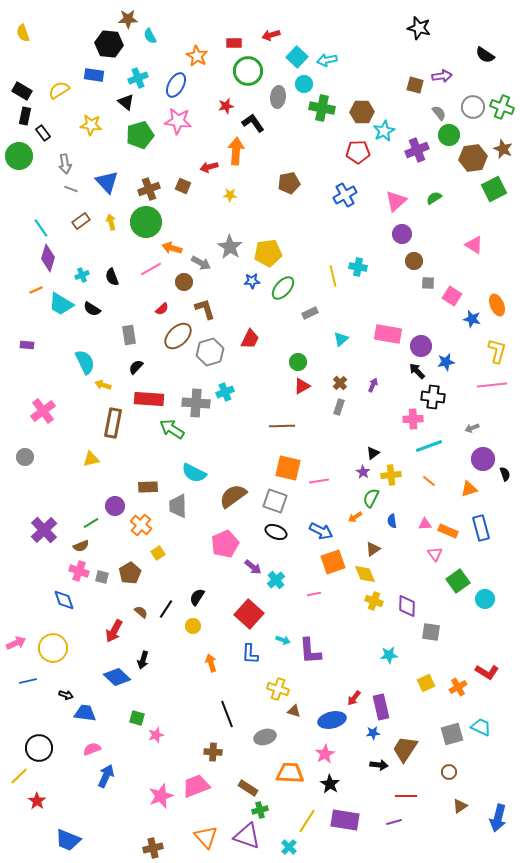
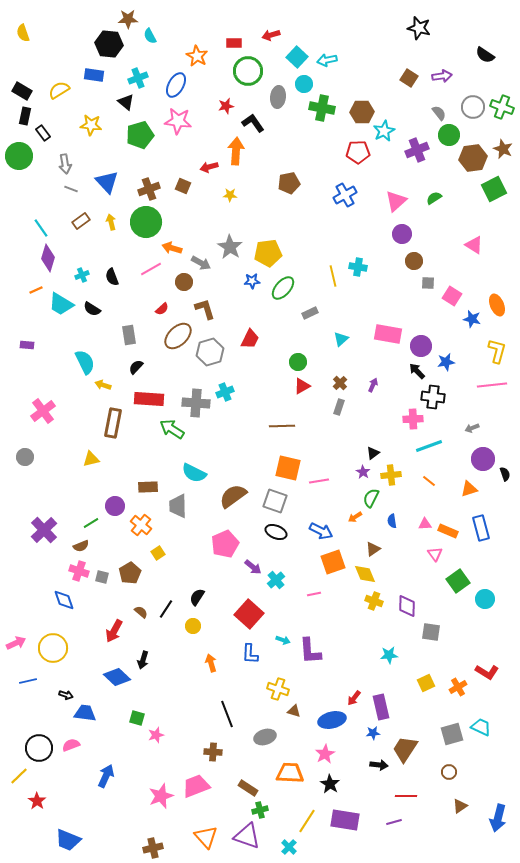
brown square at (415, 85): moved 6 px left, 7 px up; rotated 18 degrees clockwise
pink semicircle at (92, 749): moved 21 px left, 4 px up
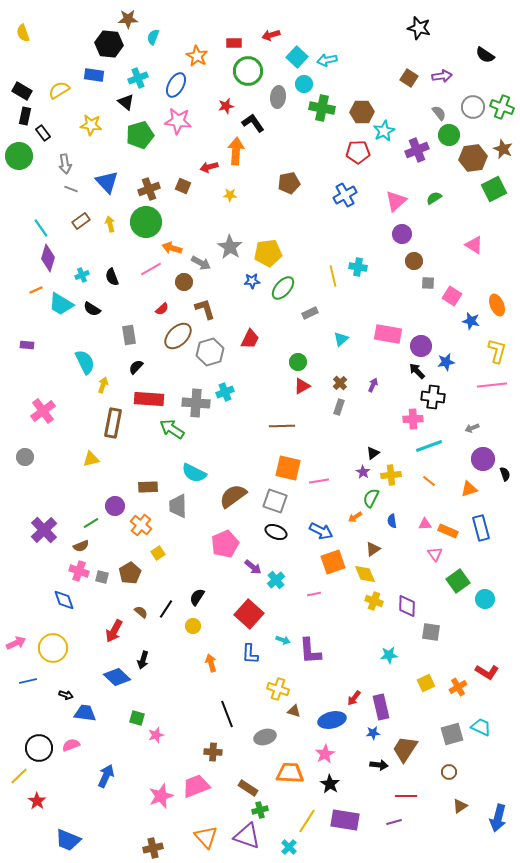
cyan semicircle at (150, 36): moved 3 px right, 1 px down; rotated 49 degrees clockwise
yellow arrow at (111, 222): moved 1 px left, 2 px down
blue star at (472, 319): moved 1 px left, 2 px down
yellow arrow at (103, 385): rotated 91 degrees clockwise
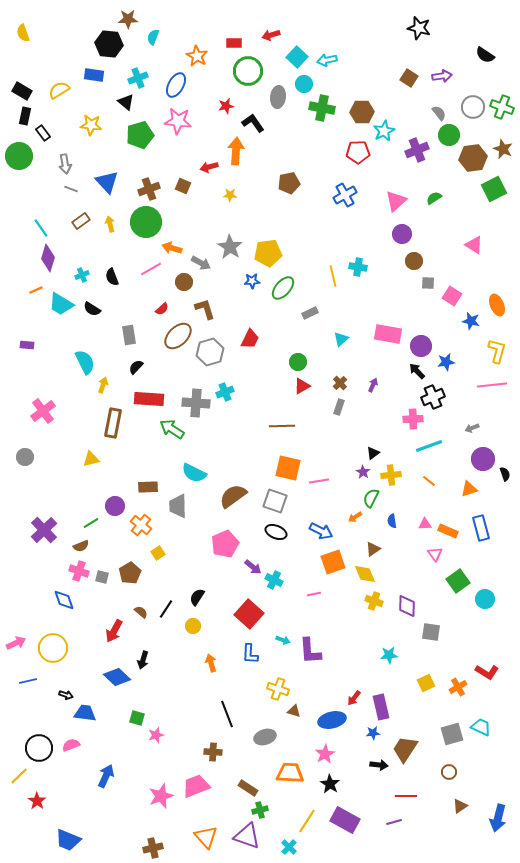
black cross at (433, 397): rotated 30 degrees counterclockwise
cyan cross at (276, 580): moved 2 px left; rotated 24 degrees counterclockwise
purple rectangle at (345, 820): rotated 20 degrees clockwise
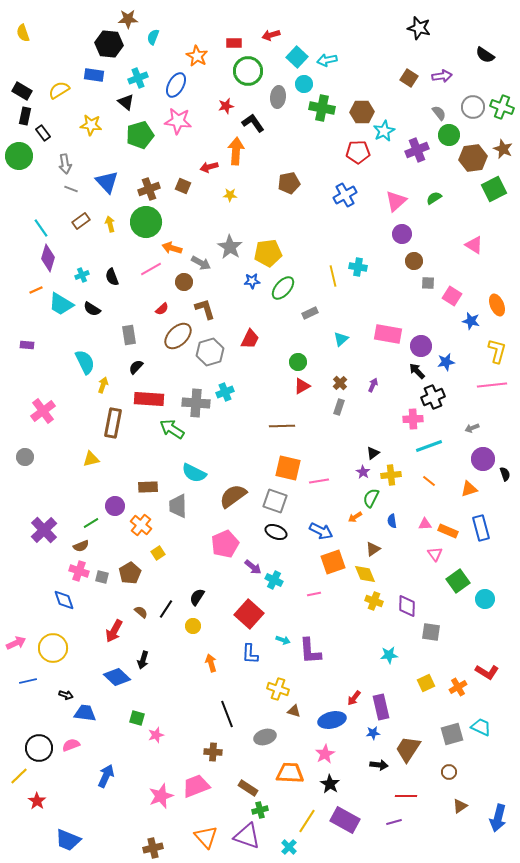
brown trapezoid at (405, 749): moved 3 px right
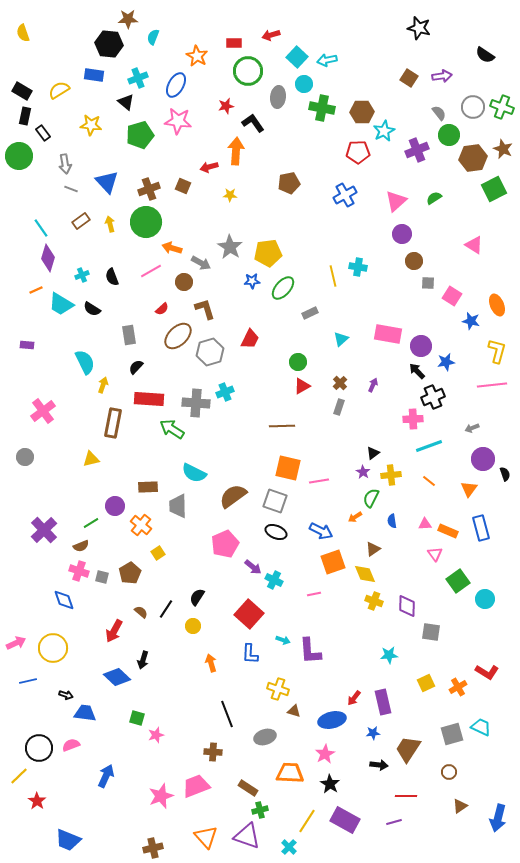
pink line at (151, 269): moved 2 px down
orange triangle at (469, 489): rotated 36 degrees counterclockwise
purple rectangle at (381, 707): moved 2 px right, 5 px up
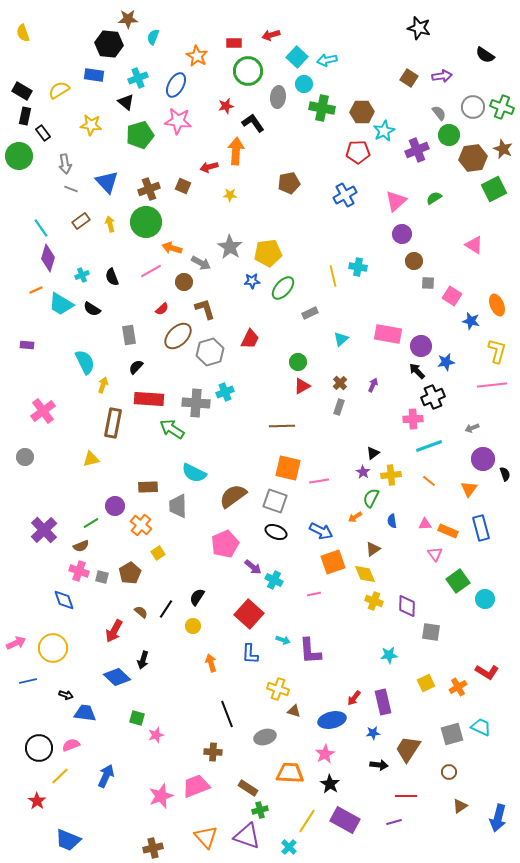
yellow line at (19, 776): moved 41 px right
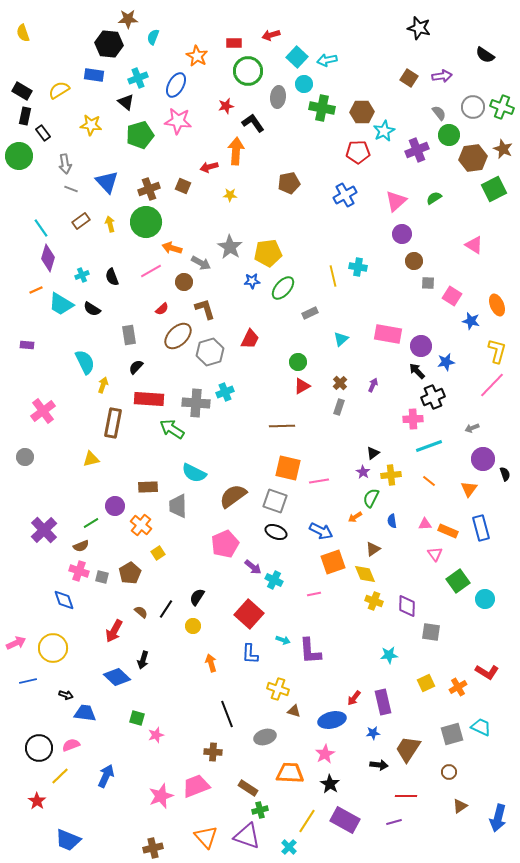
pink line at (492, 385): rotated 40 degrees counterclockwise
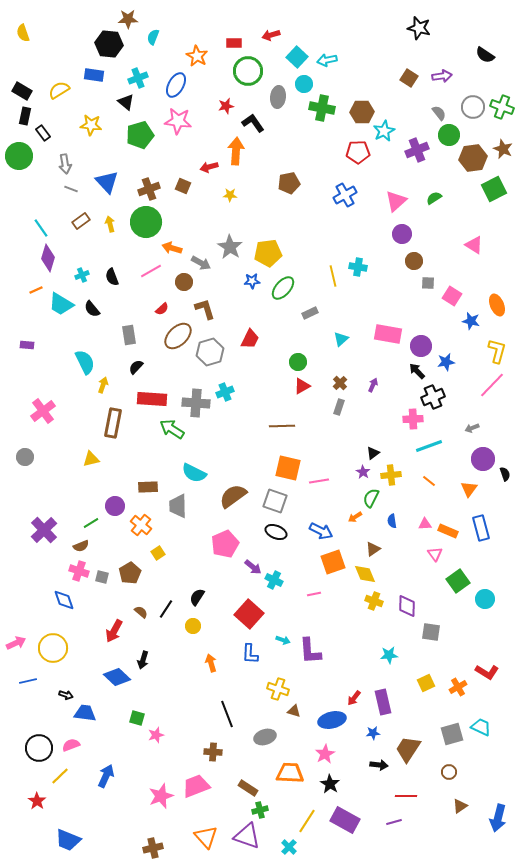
black semicircle at (92, 309): rotated 18 degrees clockwise
red rectangle at (149, 399): moved 3 px right
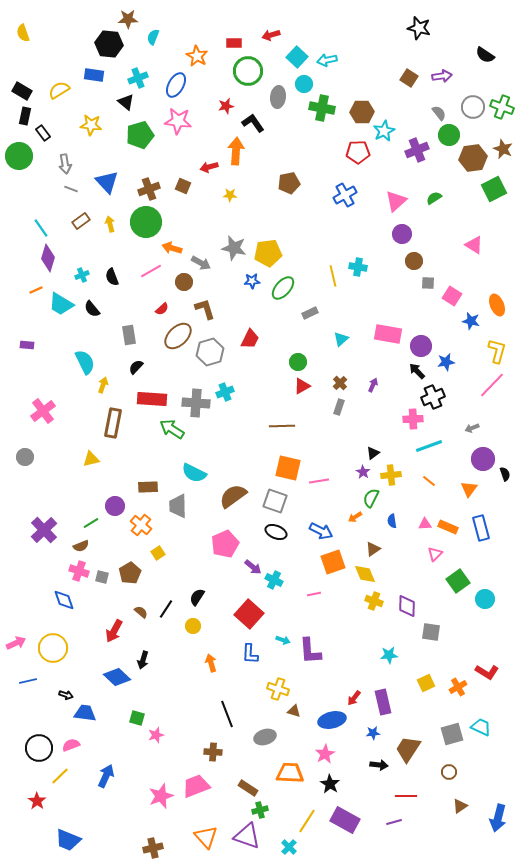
gray star at (230, 247): moved 4 px right, 1 px down; rotated 20 degrees counterclockwise
orange rectangle at (448, 531): moved 4 px up
pink triangle at (435, 554): rotated 21 degrees clockwise
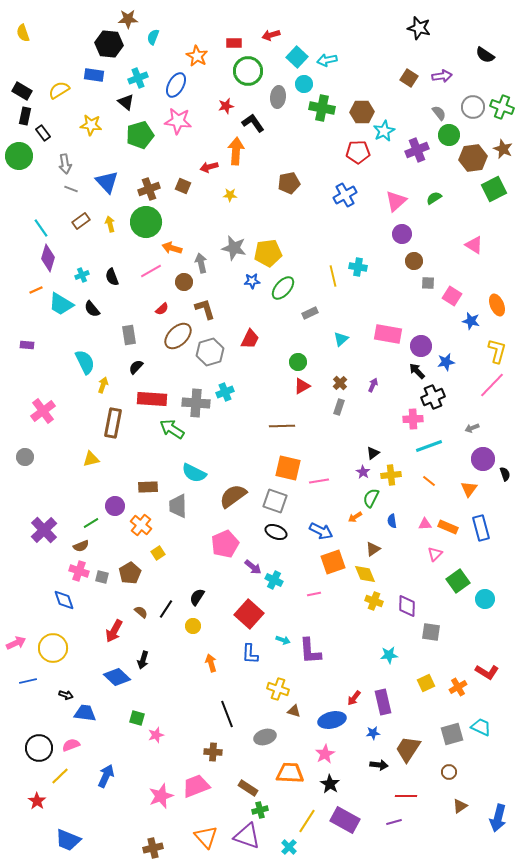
gray arrow at (201, 263): rotated 132 degrees counterclockwise
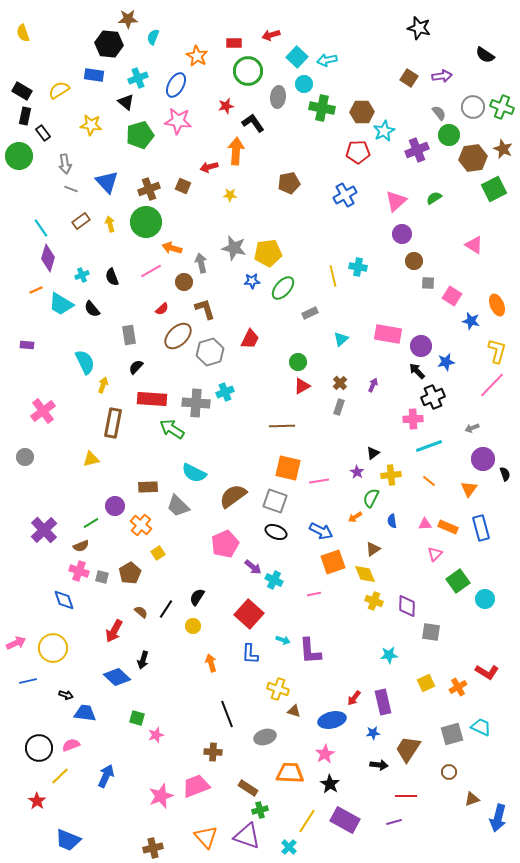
purple star at (363, 472): moved 6 px left
gray trapezoid at (178, 506): rotated 45 degrees counterclockwise
brown triangle at (460, 806): moved 12 px right, 7 px up; rotated 14 degrees clockwise
